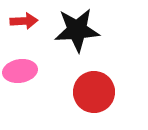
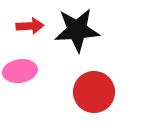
red arrow: moved 6 px right, 5 px down
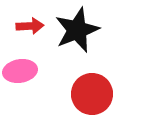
black star: rotated 18 degrees counterclockwise
red circle: moved 2 px left, 2 px down
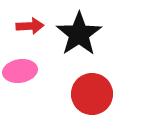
black star: moved 2 px right, 4 px down; rotated 12 degrees counterclockwise
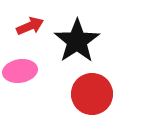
red arrow: rotated 20 degrees counterclockwise
black star: moved 2 px left, 7 px down
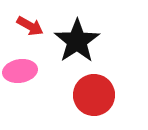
red arrow: rotated 52 degrees clockwise
red circle: moved 2 px right, 1 px down
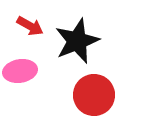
black star: rotated 12 degrees clockwise
